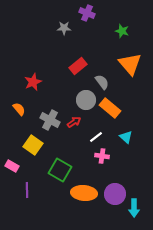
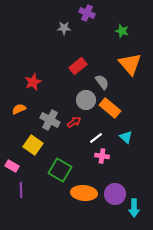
orange semicircle: rotated 72 degrees counterclockwise
white line: moved 1 px down
purple line: moved 6 px left
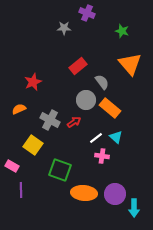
cyan triangle: moved 10 px left
green square: rotated 10 degrees counterclockwise
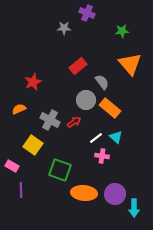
green star: rotated 24 degrees counterclockwise
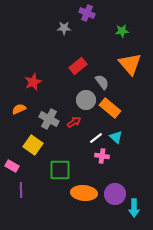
gray cross: moved 1 px left, 1 px up
green square: rotated 20 degrees counterclockwise
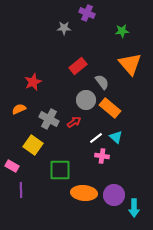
purple circle: moved 1 px left, 1 px down
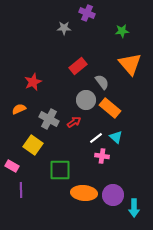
purple circle: moved 1 px left
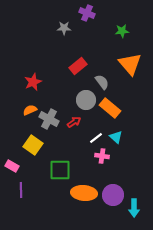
orange semicircle: moved 11 px right, 1 px down
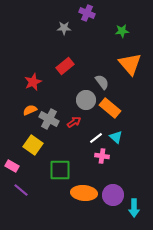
red rectangle: moved 13 px left
purple line: rotated 49 degrees counterclockwise
